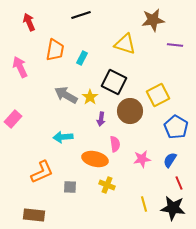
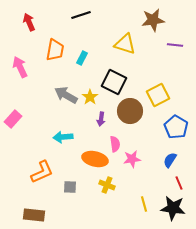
pink star: moved 10 px left
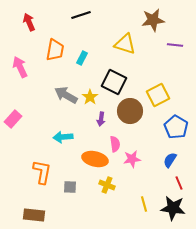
orange L-shape: rotated 55 degrees counterclockwise
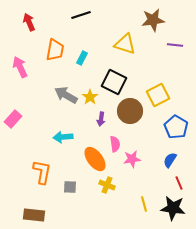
orange ellipse: rotated 40 degrees clockwise
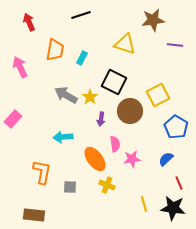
blue semicircle: moved 4 px left, 1 px up; rotated 14 degrees clockwise
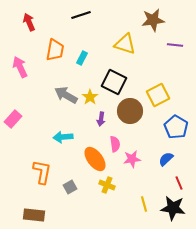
gray square: rotated 32 degrees counterclockwise
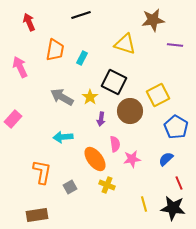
gray arrow: moved 4 px left, 2 px down
brown rectangle: moved 3 px right; rotated 15 degrees counterclockwise
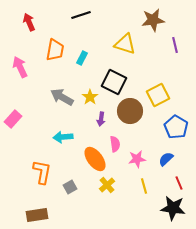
purple line: rotated 70 degrees clockwise
pink star: moved 5 px right
yellow cross: rotated 28 degrees clockwise
yellow line: moved 18 px up
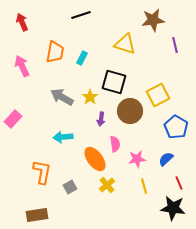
red arrow: moved 7 px left
orange trapezoid: moved 2 px down
pink arrow: moved 2 px right, 1 px up
black square: rotated 10 degrees counterclockwise
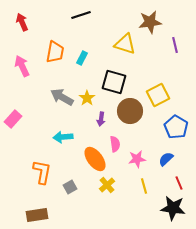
brown star: moved 3 px left, 2 px down
yellow star: moved 3 px left, 1 px down
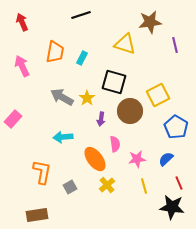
black star: moved 1 px left, 1 px up
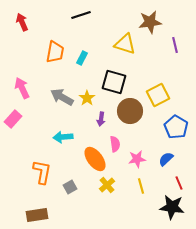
pink arrow: moved 22 px down
yellow line: moved 3 px left
